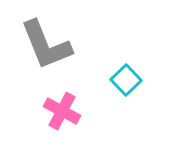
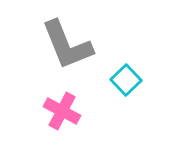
gray L-shape: moved 21 px right
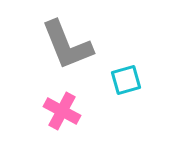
cyan square: rotated 28 degrees clockwise
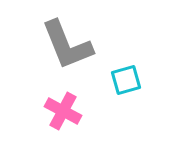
pink cross: moved 1 px right
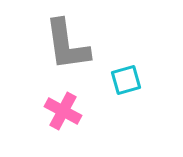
gray L-shape: rotated 14 degrees clockwise
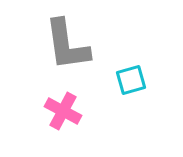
cyan square: moved 5 px right
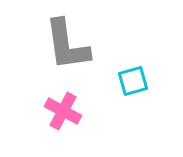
cyan square: moved 2 px right, 1 px down
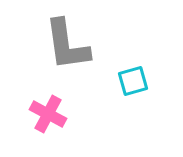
pink cross: moved 15 px left, 3 px down
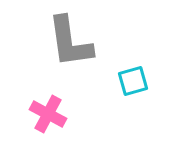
gray L-shape: moved 3 px right, 3 px up
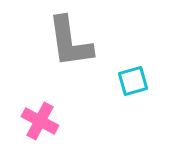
pink cross: moved 8 px left, 7 px down
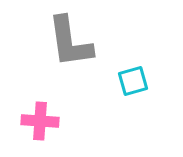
pink cross: rotated 24 degrees counterclockwise
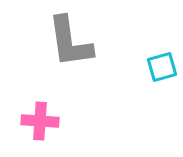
cyan square: moved 29 px right, 14 px up
